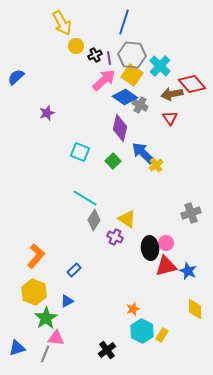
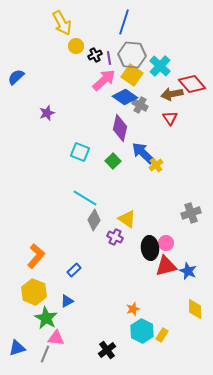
green star at (46, 318): rotated 10 degrees counterclockwise
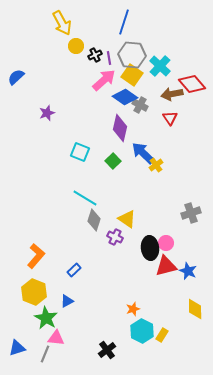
gray diamond at (94, 220): rotated 15 degrees counterclockwise
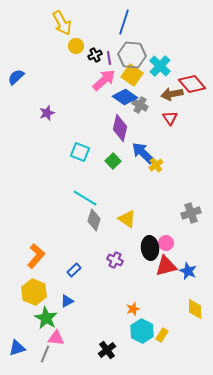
purple cross at (115, 237): moved 23 px down
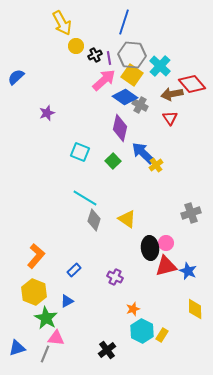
purple cross at (115, 260): moved 17 px down
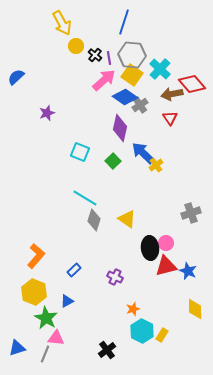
black cross at (95, 55): rotated 24 degrees counterclockwise
cyan cross at (160, 66): moved 3 px down
gray cross at (140, 105): rotated 28 degrees clockwise
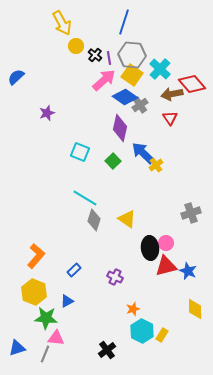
green star at (46, 318): rotated 25 degrees counterclockwise
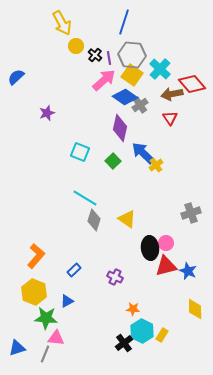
orange star at (133, 309): rotated 24 degrees clockwise
black cross at (107, 350): moved 17 px right, 7 px up
